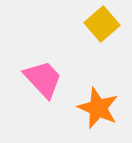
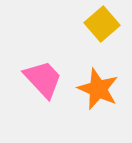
orange star: moved 19 px up
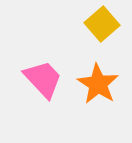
orange star: moved 5 px up; rotated 9 degrees clockwise
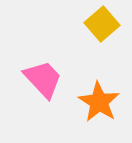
orange star: moved 1 px right, 18 px down
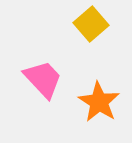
yellow square: moved 11 px left
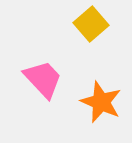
orange star: moved 2 px right; rotated 9 degrees counterclockwise
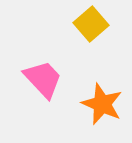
orange star: moved 1 px right, 2 px down
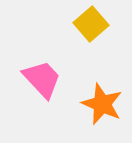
pink trapezoid: moved 1 px left
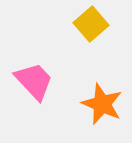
pink trapezoid: moved 8 px left, 2 px down
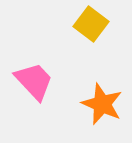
yellow square: rotated 12 degrees counterclockwise
